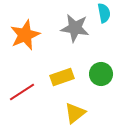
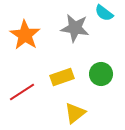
cyan semicircle: rotated 138 degrees clockwise
orange star: rotated 16 degrees counterclockwise
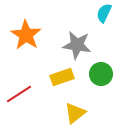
cyan semicircle: rotated 78 degrees clockwise
gray star: moved 2 px right, 17 px down
orange star: moved 1 px right
red line: moved 3 px left, 2 px down
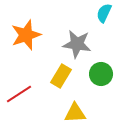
orange star: rotated 20 degrees clockwise
gray star: moved 1 px up
yellow rectangle: moved 1 px left, 1 px up; rotated 40 degrees counterclockwise
yellow triangle: rotated 35 degrees clockwise
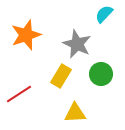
cyan semicircle: moved 1 px down; rotated 18 degrees clockwise
gray star: rotated 16 degrees clockwise
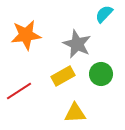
orange star: rotated 12 degrees clockwise
yellow rectangle: moved 2 px right; rotated 30 degrees clockwise
red line: moved 3 px up
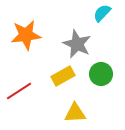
cyan semicircle: moved 2 px left, 1 px up
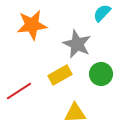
orange star: moved 6 px right, 10 px up
yellow rectangle: moved 3 px left, 1 px up
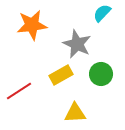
yellow rectangle: moved 1 px right
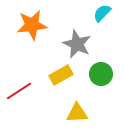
yellow triangle: moved 2 px right
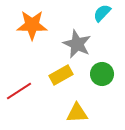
orange star: rotated 8 degrees clockwise
green circle: moved 1 px right
